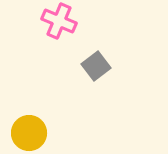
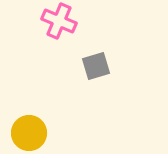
gray square: rotated 20 degrees clockwise
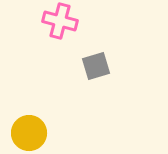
pink cross: moved 1 px right; rotated 8 degrees counterclockwise
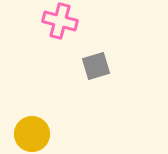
yellow circle: moved 3 px right, 1 px down
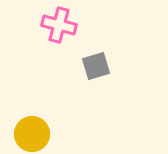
pink cross: moved 1 px left, 4 px down
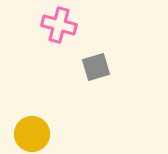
gray square: moved 1 px down
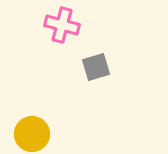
pink cross: moved 3 px right
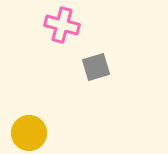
yellow circle: moved 3 px left, 1 px up
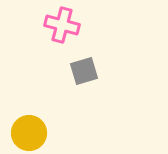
gray square: moved 12 px left, 4 px down
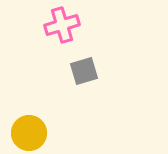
pink cross: rotated 32 degrees counterclockwise
